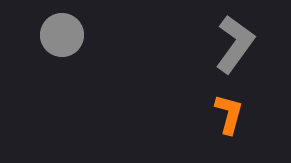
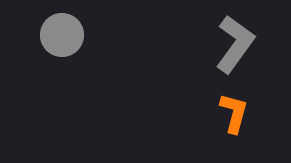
orange L-shape: moved 5 px right, 1 px up
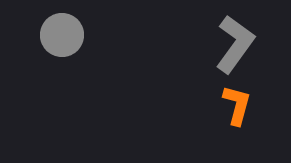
orange L-shape: moved 3 px right, 8 px up
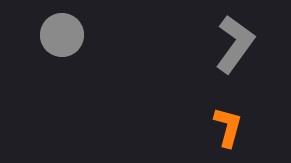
orange L-shape: moved 9 px left, 22 px down
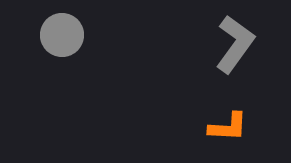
orange L-shape: rotated 78 degrees clockwise
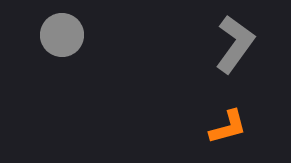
orange L-shape: rotated 18 degrees counterclockwise
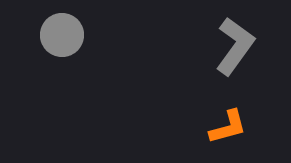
gray L-shape: moved 2 px down
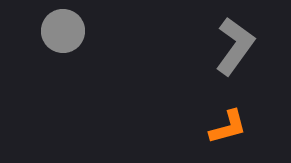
gray circle: moved 1 px right, 4 px up
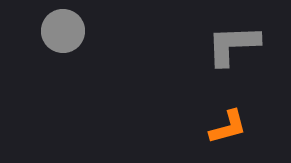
gray L-shape: moved 2 px left, 1 px up; rotated 128 degrees counterclockwise
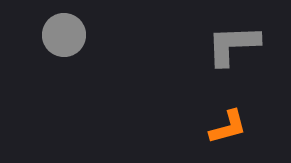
gray circle: moved 1 px right, 4 px down
